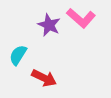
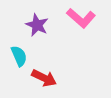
purple star: moved 12 px left
cyan semicircle: moved 1 px right, 1 px down; rotated 125 degrees clockwise
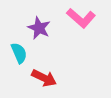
purple star: moved 2 px right, 3 px down
cyan semicircle: moved 3 px up
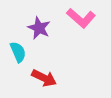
cyan semicircle: moved 1 px left, 1 px up
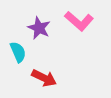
pink L-shape: moved 2 px left, 3 px down
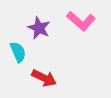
pink L-shape: moved 2 px right
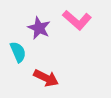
pink L-shape: moved 4 px left, 1 px up
red arrow: moved 2 px right
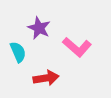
pink L-shape: moved 27 px down
red arrow: rotated 35 degrees counterclockwise
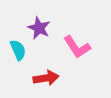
pink L-shape: rotated 16 degrees clockwise
cyan semicircle: moved 2 px up
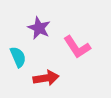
cyan semicircle: moved 7 px down
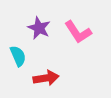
pink L-shape: moved 1 px right, 15 px up
cyan semicircle: moved 1 px up
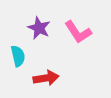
cyan semicircle: rotated 10 degrees clockwise
